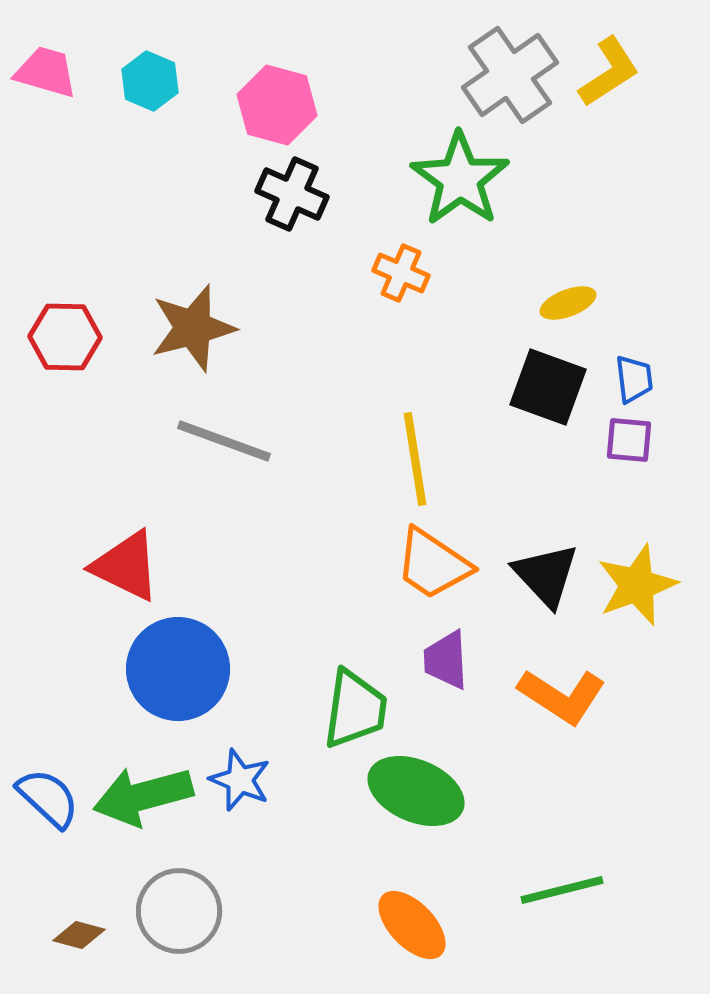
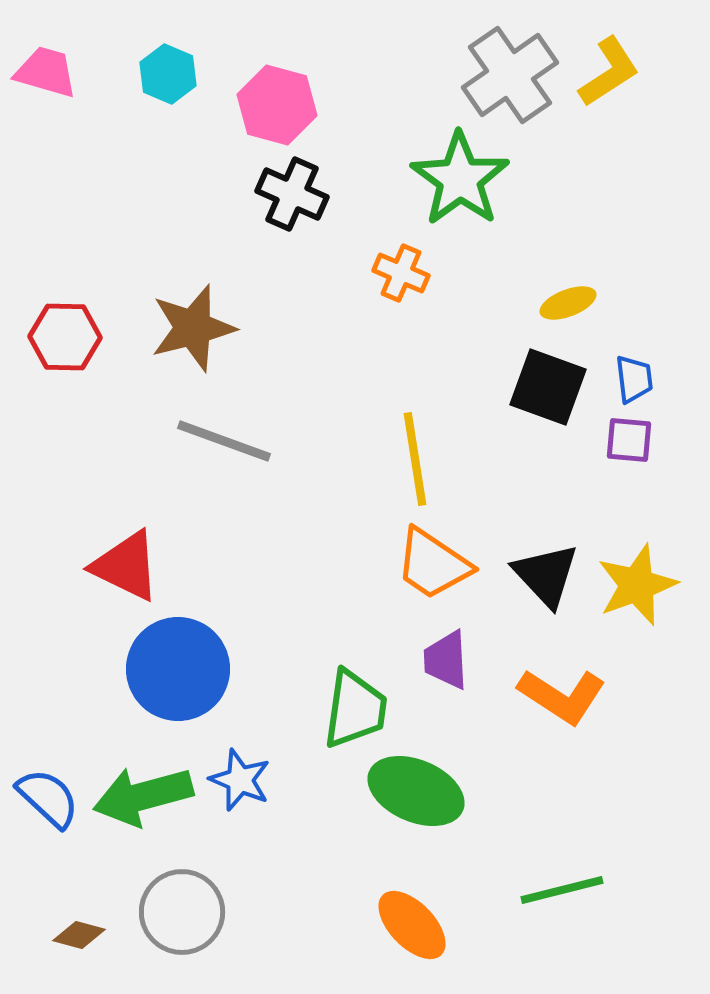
cyan hexagon: moved 18 px right, 7 px up
gray circle: moved 3 px right, 1 px down
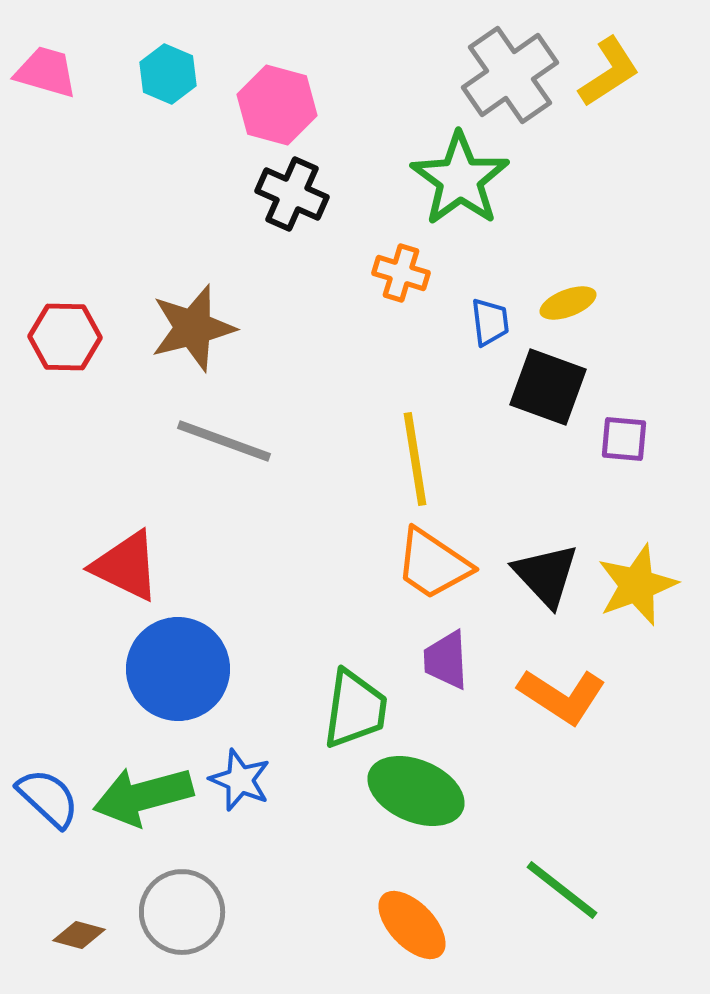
orange cross: rotated 6 degrees counterclockwise
blue trapezoid: moved 144 px left, 57 px up
purple square: moved 5 px left, 1 px up
green line: rotated 52 degrees clockwise
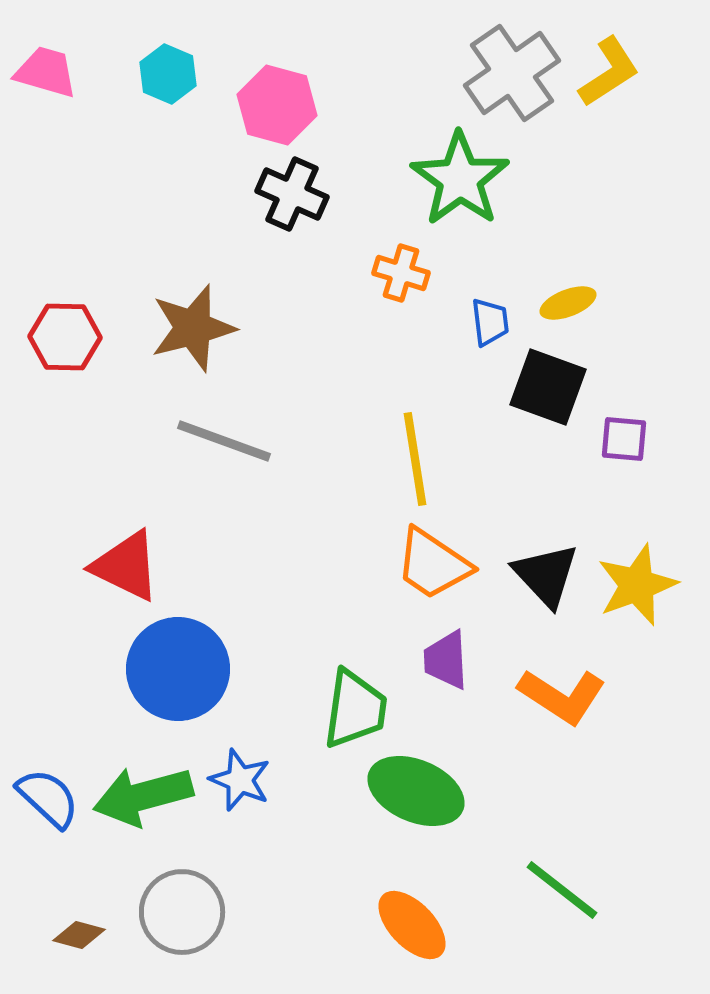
gray cross: moved 2 px right, 2 px up
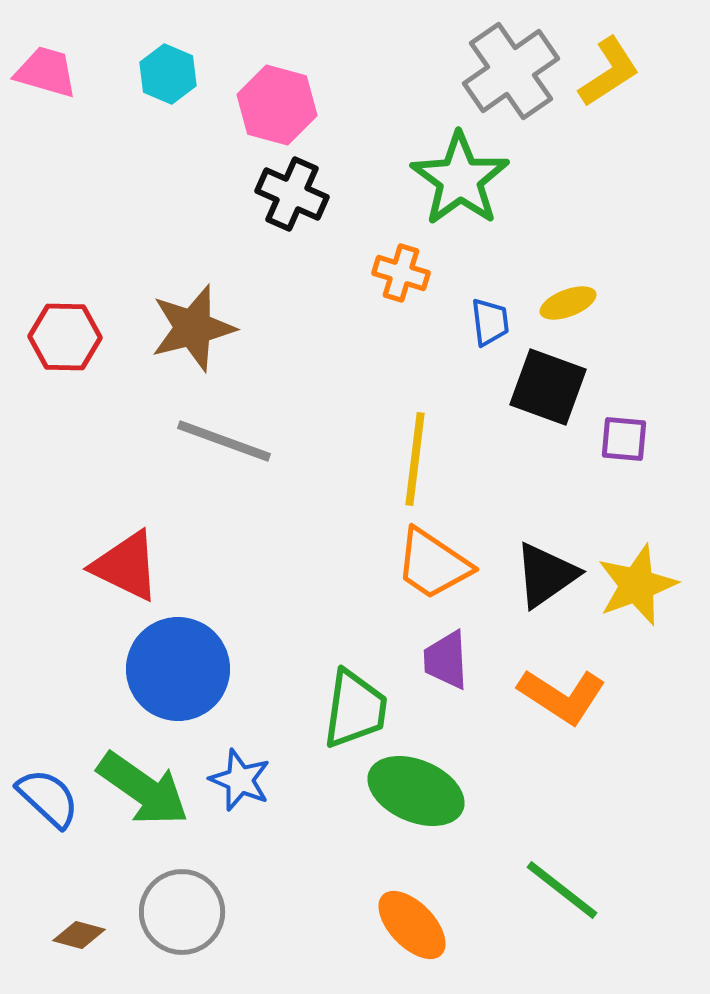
gray cross: moved 1 px left, 2 px up
yellow line: rotated 16 degrees clockwise
black triangle: rotated 38 degrees clockwise
green arrow: moved 7 px up; rotated 130 degrees counterclockwise
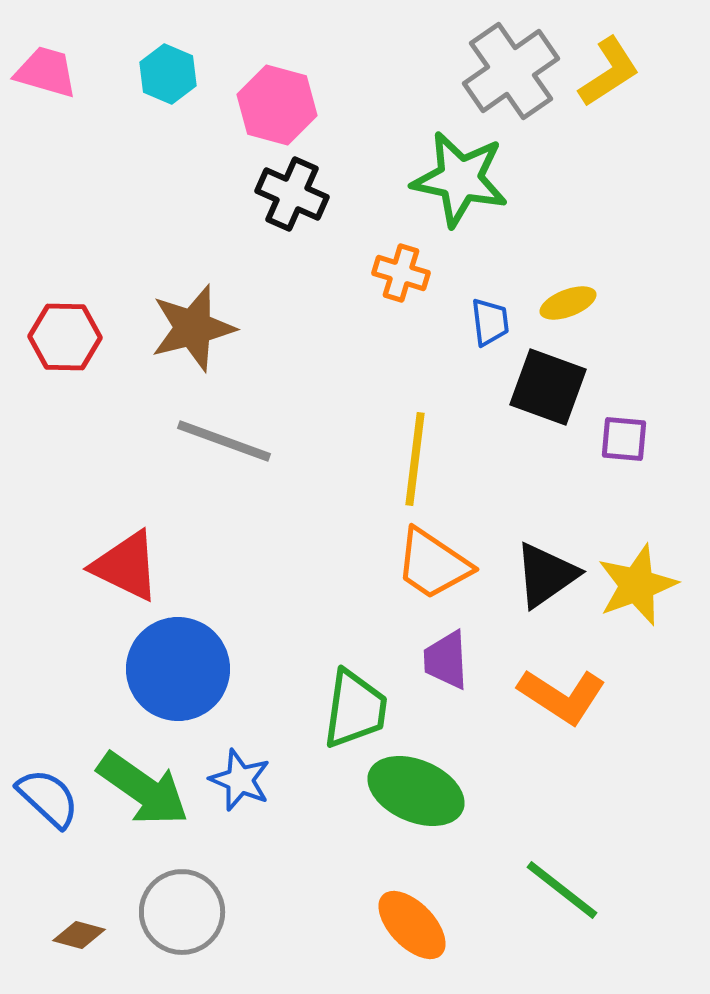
green star: rotated 24 degrees counterclockwise
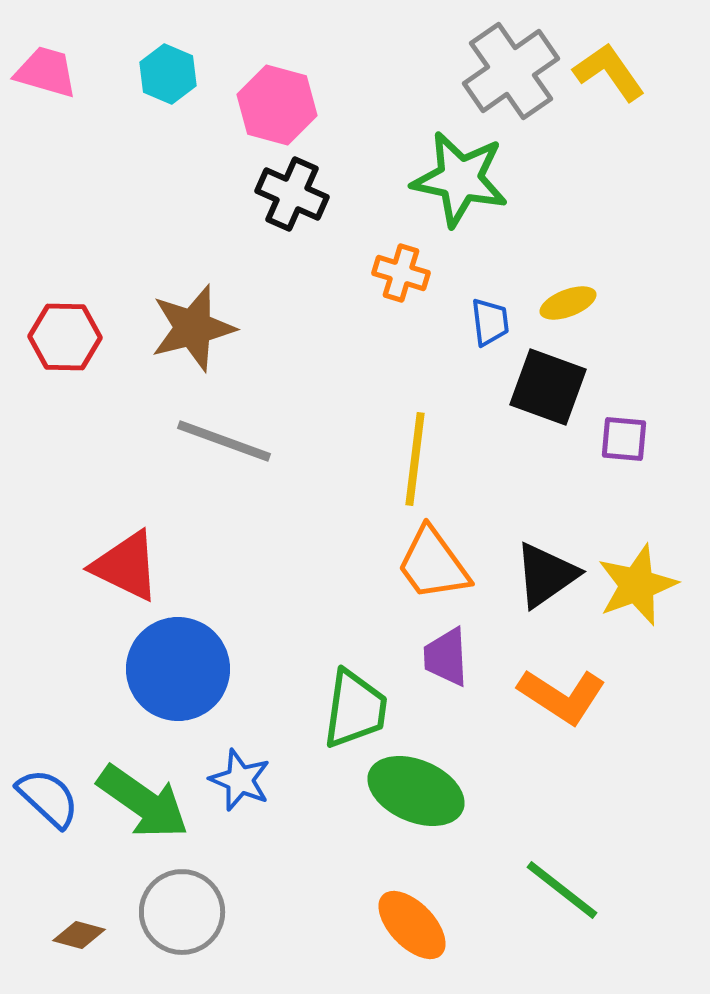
yellow L-shape: rotated 92 degrees counterclockwise
orange trapezoid: rotated 20 degrees clockwise
purple trapezoid: moved 3 px up
green arrow: moved 13 px down
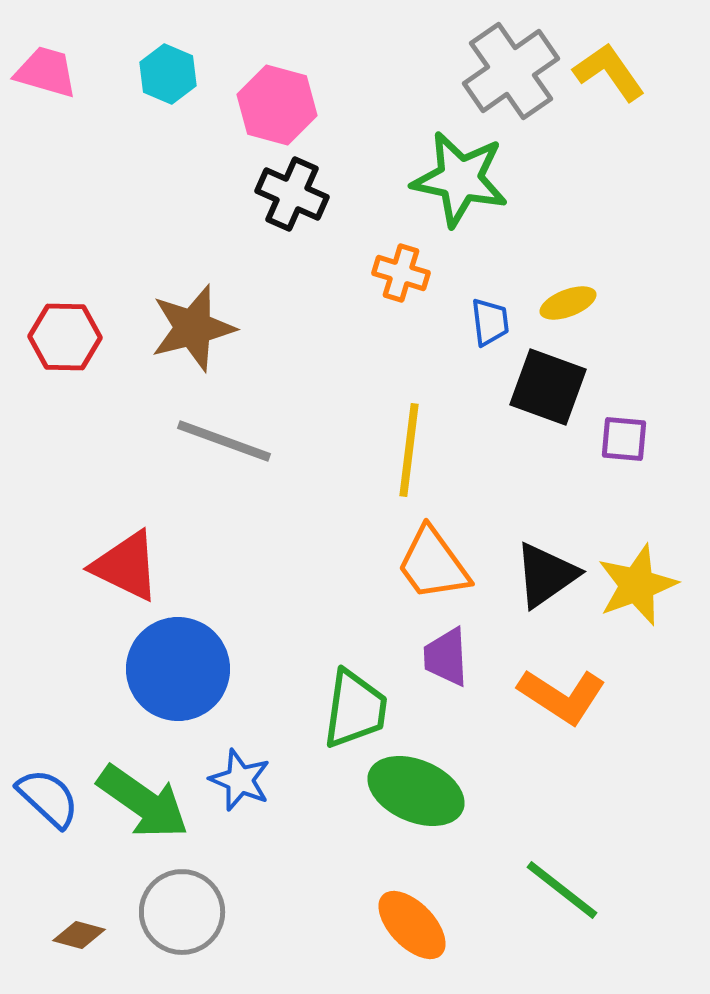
yellow line: moved 6 px left, 9 px up
